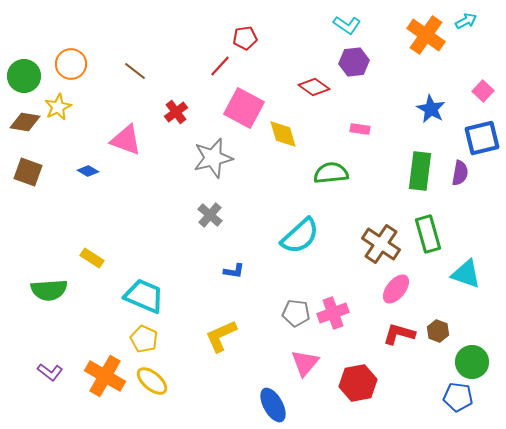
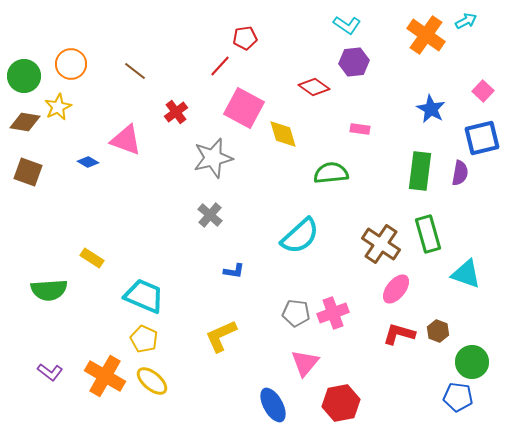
blue diamond at (88, 171): moved 9 px up
red hexagon at (358, 383): moved 17 px left, 20 px down
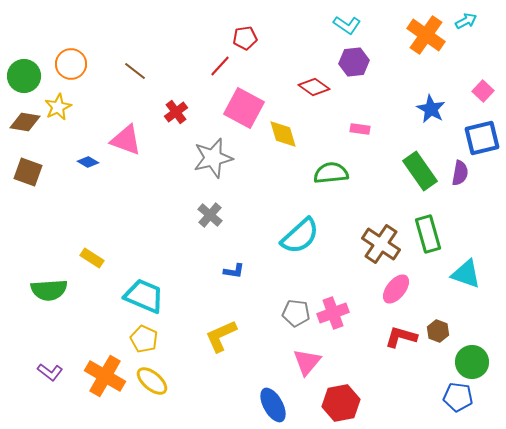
green rectangle at (420, 171): rotated 42 degrees counterclockwise
red L-shape at (399, 334): moved 2 px right, 3 px down
pink triangle at (305, 363): moved 2 px right, 1 px up
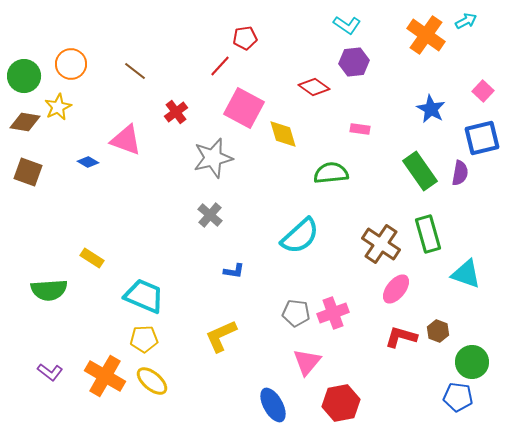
yellow pentagon at (144, 339): rotated 28 degrees counterclockwise
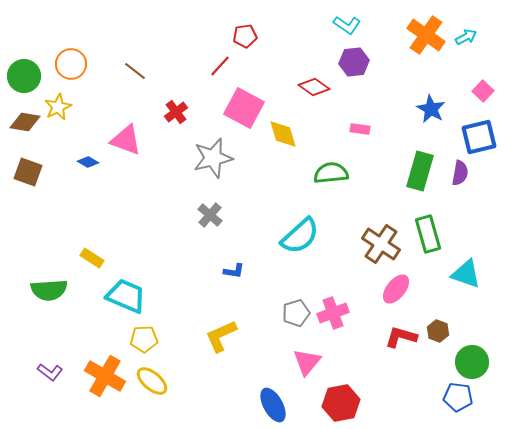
cyan arrow at (466, 21): moved 16 px down
red pentagon at (245, 38): moved 2 px up
blue square at (482, 138): moved 3 px left, 1 px up
green rectangle at (420, 171): rotated 51 degrees clockwise
cyan trapezoid at (144, 296): moved 18 px left
gray pentagon at (296, 313): rotated 24 degrees counterclockwise
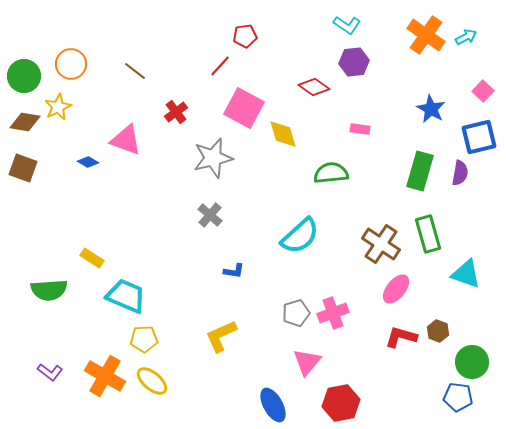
brown square at (28, 172): moved 5 px left, 4 px up
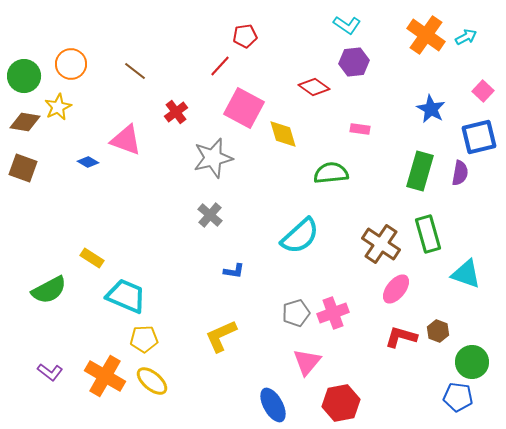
green semicircle at (49, 290): rotated 24 degrees counterclockwise
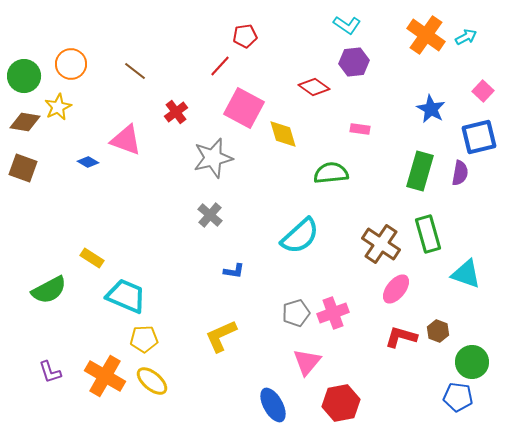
purple L-shape at (50, 372): rotated 35 degrees clockwise
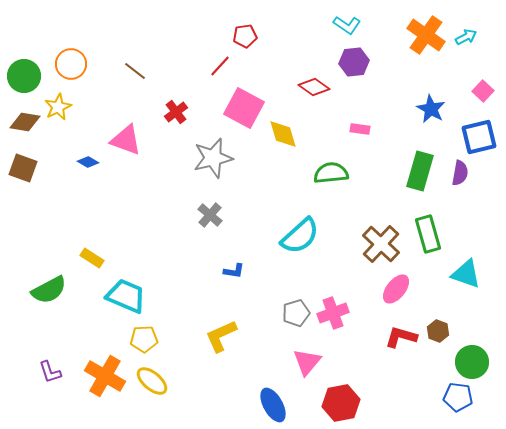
brown cross at (381, 244): rotated 9 degrees clockwise
